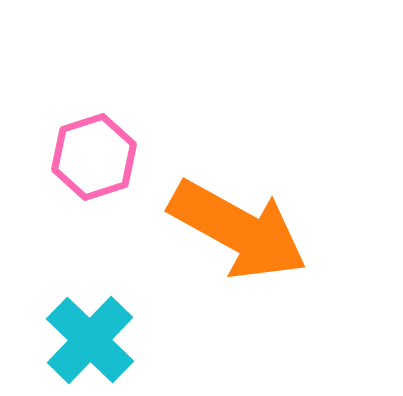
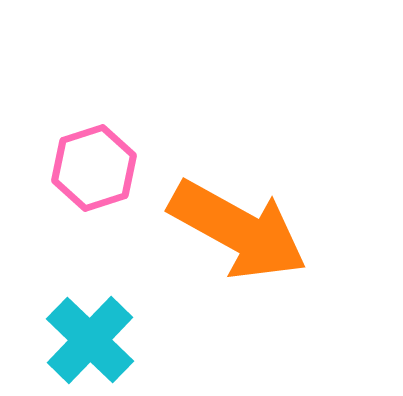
pink hexagon: moved 11 px down
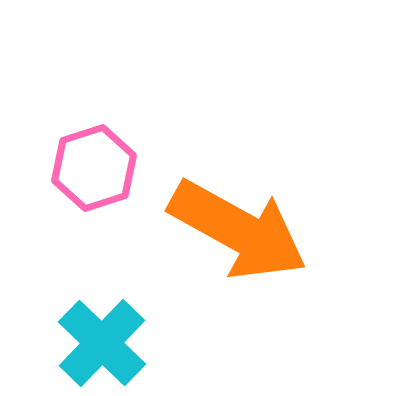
cyan cross: moved 12 px right, 3 px down
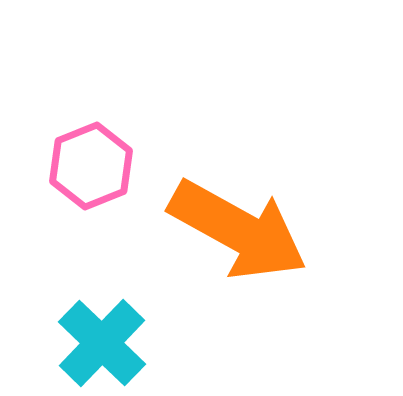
pink hexagon: moved 3 px left, 2 px up; rotated 4 degrees counterclockwise
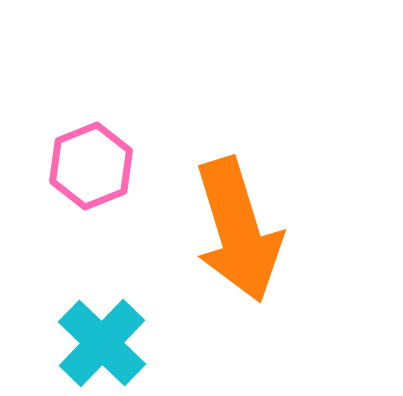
orange arrow: rotated 44 degrees clockwise
